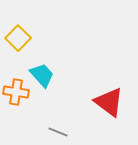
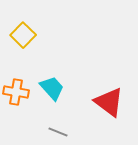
yellow square: moved 5 px right, 3 px up
cyan trapezoid: moved 10 px right, 13 px down
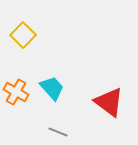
orange cross: rotated 20 degrees clockwise
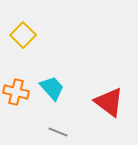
orange cross: rotated 15 degrees counterclockwise
